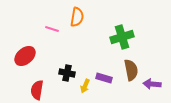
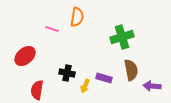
purple arrow: moved 2 px down
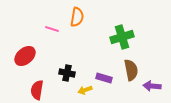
yellow arrow: moved 4 px down; rotated 48 degrees clockwise
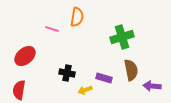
red semicircle: moved 18 px left
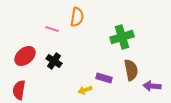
black cross: moved 13 px left, 12 px up; rotated 21 degrees clockwise
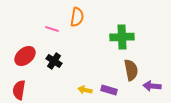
green cross: rotated 15 degrees clockwise
purple rectangle: moved 5 px right, 12 px down
yellow arrow: rotated 32 degrees clockwise
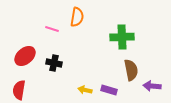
black cross: moved 2 px down; rotated 21 degrees counterclockwise
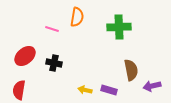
green cross: moved 3 px left, 10 px up
purple arrow: rotated 18 degrees counterclockwise
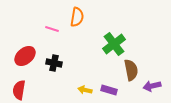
green cross: moved 5 px left, 17 px down; rotated 35 degrees counterclockwise
